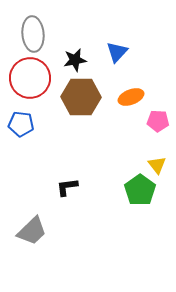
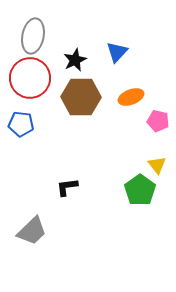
gray ellipse: moved 2 px down; rotated 16 degrees clockwise
black star: rotated 15 degrees counterclockwise
pink pentagon: rotated 10 degrees clockwise
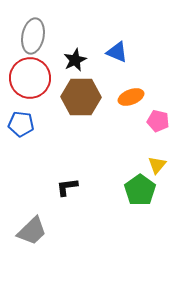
blue triangle: rotated 50 degrees counterclockwise
yellow triangle: rotated 18 degrees clockwise
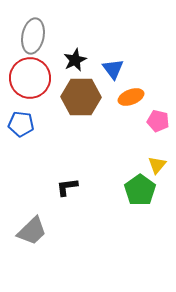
blue triangle: moved 4 px left, 17 px down; rotated 30 degrees clockwise
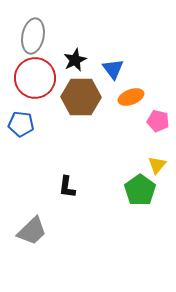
red circle: moved 5 px right
black L-shape: rotated 75 degrees counterclockwise
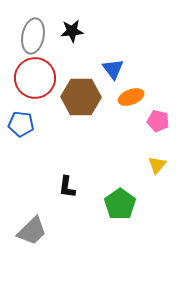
black star: moved 3 px left, 29 px up; rotated 20 degrees clockwise
green pentagon: moved 20 px left, 14 px down
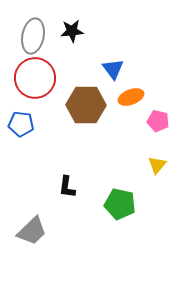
brown hexagon: moved 5 px right, 8 px down
green pentagon: rotated 24 degrees counterclockwise
